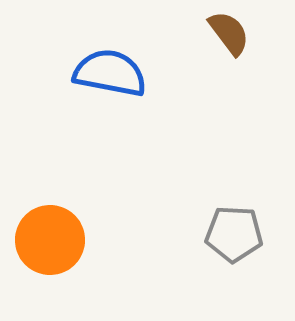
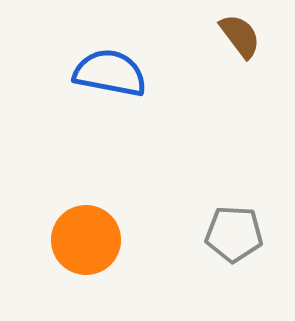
brown semicircle: moved 11 px right, 3 px down
orange circle: moved 36 px right
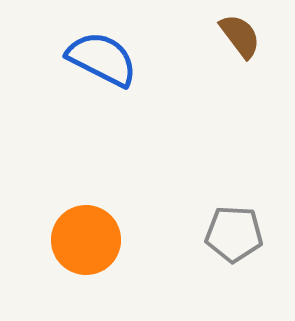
blue semicircle: moved 8 px left, 14 px up; rotated 16 degrees clockwise
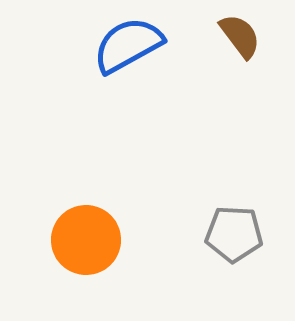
blue semicircle: moved 26 px right, 14 px up; rotated 56 degrees counterclockwise
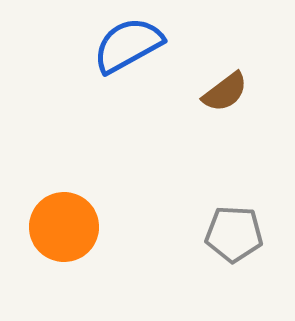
brown semicircle: moved 15 px left, 56 px down; rotated 90 degrees clockwise
orange circle: moved 22 px left, 13 px up
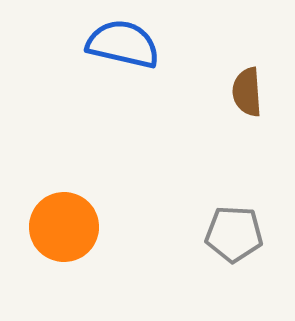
blue semicircle: moved 5 px left, 1 px up; rotated 42 degrees clockwise
brown semicircle: moved 22 px right; rotated 123 degrees clockwise
